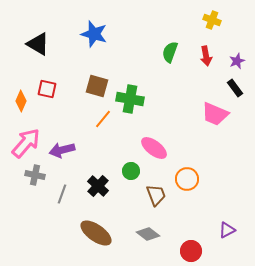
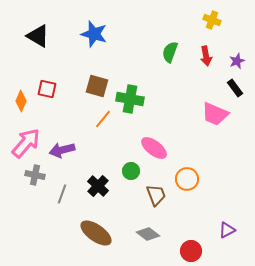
black triangle: moved 8 px up
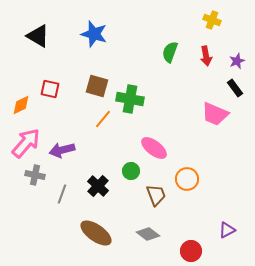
red square: moved 3 px right
orange diamond: moved 4 px down; rotated 40 degrees clockwise
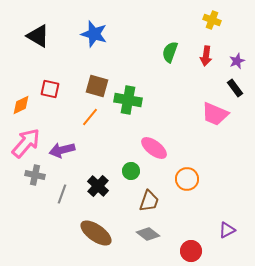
red arrow: rotated 18 degrees clockwise
green cross: moved 2 px left, 1 px down
orange line: moved 13 px left, 2 px up
brown trapezoid: moved 7 px left, 6 px down; rotated 40 degrees clockwise
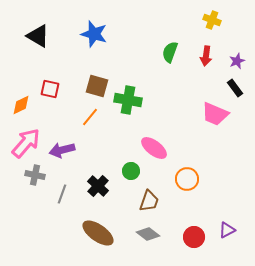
brown ellipse: moved 2 px right
red circle: moved 3 px right, 14 px up
